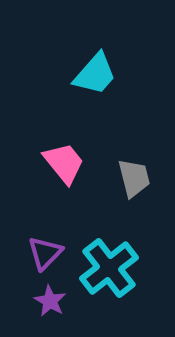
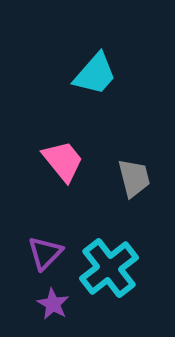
pink trapezoid: moved 1 px left, 2 px up
purple star: moved 3 px right, 3 px down
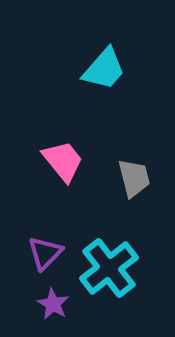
cyan trapezoid: moved 9 px right, 5 px up
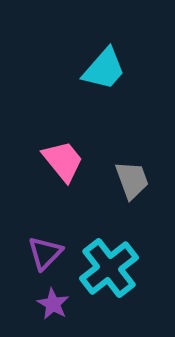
gray trapezoid: moved 2 px left, 2 px down; rotated 6 degrees counterclockwise
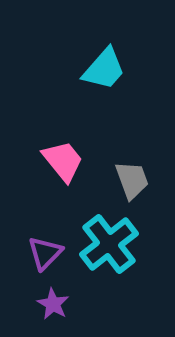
cyan cross: moved 24 px up
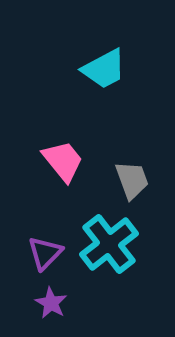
cyan trapezoid: rotated 21 degrees clockwise
purple star: moved 2 px left, 1 px up
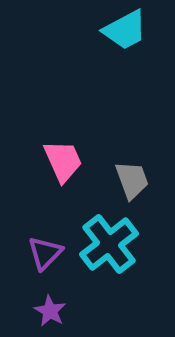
cyan trapezoid: moved 21 px right, 39 px up
pink trapezoid: rotated 15 degrees clockwise
purple star: moved 1 px left, 8 px down
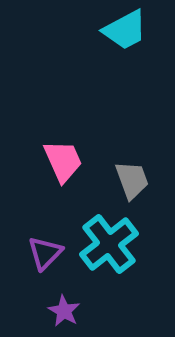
purple star: moved 14 px right
